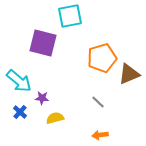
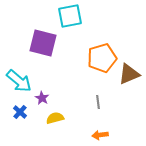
purple star: rotated 24 degrees clockwise
gray line: rotated 40 degrees clockwise
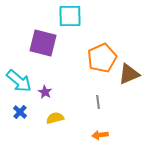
cyan square: rotated 10 degrees clockwise
orange pentagon: rotated 8 degrees counterclockwise
purple star: moved 3 px right, 6 px up
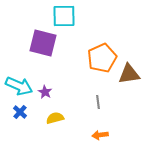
cyan square: moved 6 px left
brown triangle: rotated 15 degrees clockwise
cyan arrow: moved 5 px down; rotated 16 degrees counterclockwise
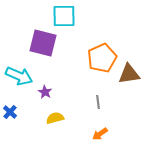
cyan arrow: moved 10 px up
blue cross: moved 10 px left
orange arrow: moved 1 px up; rotated 28 degrees counterclockwise
